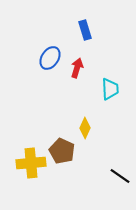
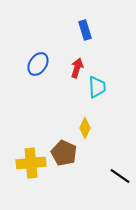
blue ellipse: moved 12 px left, 6 px down
cyan trapezoid: moved 13 px left, 2 px up
brown pentagon: moved 2 px right, 2 px down
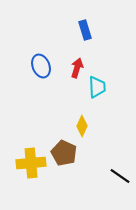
blue ellipse: moved 3 px right, 2 px down; rotated 55 degrees counterclockwise
yellow diamond: moved 3 px left, 2 px up
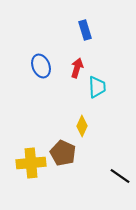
brown pentagon: moved 1 px left
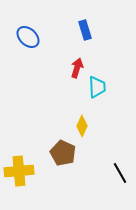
blue ellipse: moved 13 px left, 29 px up; rotated 25 degrees counterclockwise
yellow cross: moved 12 px left, 8 px down
black line: moved 3 px up; rotated 25 degrees clockwise
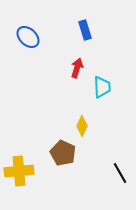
cyan trapezoid: moved 5 px right
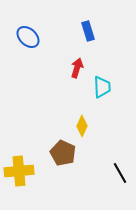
blue rectangle: moved 3 px right, 1 px down
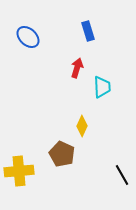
brown pentagon: moved 1 px left, 1 px down
black line: moved 2 px right, 2 px down
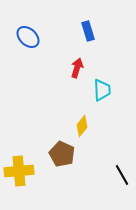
cyan trapezoid: moved 3 px down
yellow diamond: rotated 15 degrees clockwise
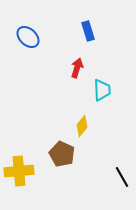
black line: moved 2 px down
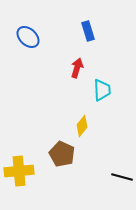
black line: rotated 45 degrees counterclockwise
